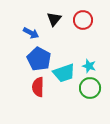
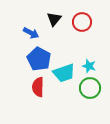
red circle: moved 1 px left, 2 px down
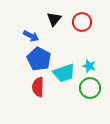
blue arrow: moved 3 px down
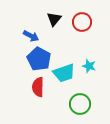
green circle: moved 10 px left, 16 px down
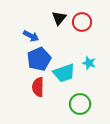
black triangle: moved 5 px right, 1 px up
blue pentagon: rotated 20 degrees clockwise
cyan star: moved 3 px up
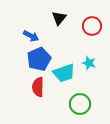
red circle: moved 10 px right, 4 px down
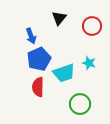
blue arrow: rotated 42 degrees clockwise
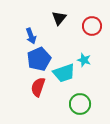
cyan star: moved 5 px left, 3 px up
red semicircle: rotated 18 degrees clockwise
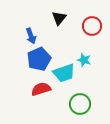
red semicircle: moved 3 px right, 2 px down; rotated 54 degrees clockwise
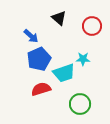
black triangle: rotated 28 degrees counterclockwise
blue arrow: rotated 28 degrees counterclockwise
cyan star: moved 1 px left, 1 px up; rotated 16 degrees counterclockwise
